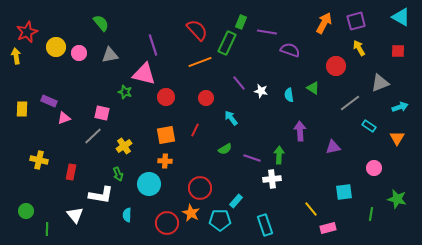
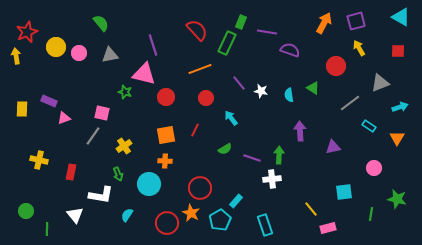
orange line at (200, 62): moved 7 px down
gray line at (93, 136): rotated 12 degrees counterclockwise
cyan semicircle at (127, 215): rotated 32 degrees clockwise
cyan pentagon at (220, 220): rotated 30 degrees counterclockwise
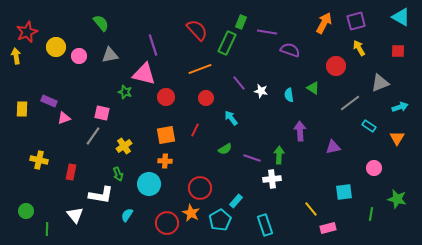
pink circle at (79, 53): moved 3 px down
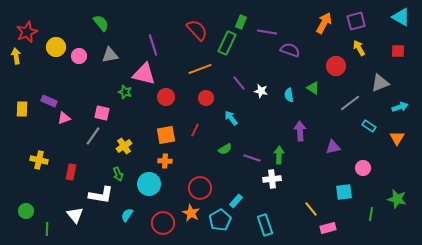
pink circle at (374, 168): moved 11 px left
red circle at (167, 223): moved 4 px left
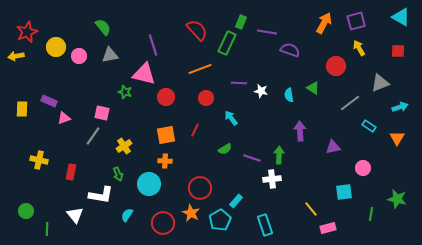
green semicircle at (101, 23): moved 2 px right, 4 px down
yellow arrow at (16, 56): rotated 91 degrees counterclockwise
purple line at (239, 83): rotated 49 degrees counterclockwise
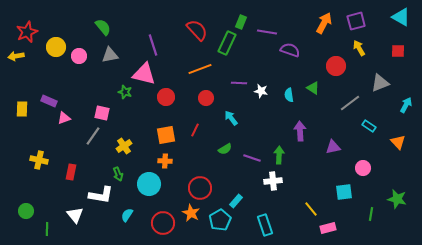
cyan arrow at (400, 107): moved 6 px right, 2 px up; rotated 42 degrees counterclockwise
orange triangle at (397, 138): moved 1 px right, 4 px down; rotated 14 degrees counterclockwise
white cross at (272, 179): moved 1 px right, 2 px down
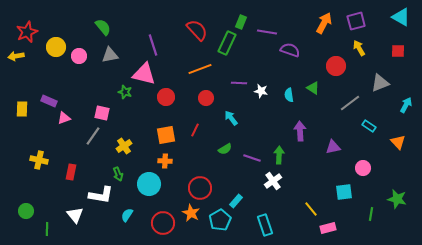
white cross at (273, 181): rotated 30 degrees counterclockwise
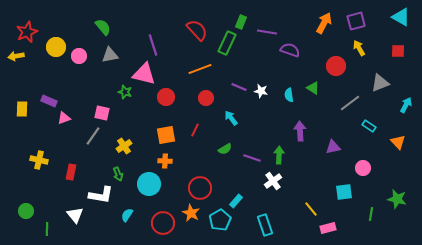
purple line at (239, 83): moved 4 px down; rotated 21 degrees clockwise
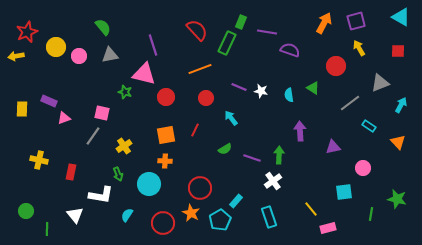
cyan arrow at (406, 105): moved 5 px left
cyan rectangle at (265, 225): moved 4 px right, 8 px up
